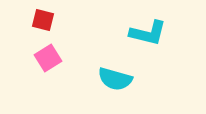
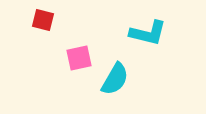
pink square: moved 31 px right; rotated 20 degrees clockwise
cyan semicircle: rotated 76 degrees counterclockwise
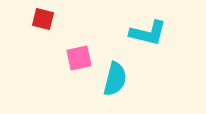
red square: moved 1 px up
cyan semicircle: rotated 16 degrees counterclockwise
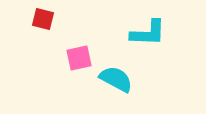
cyan L-shape: rotated 12 degrees counterclockwise
cyan semicircle: moved 1 px right; rotated 76 degrees counterclockwise
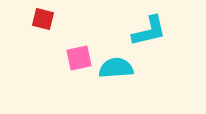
cyan L-shape: moved 1 px right, 2 px up; rotated 15 degrees counterclockwise
cyan semicircle: moved 11 px up; rotated 32 degrees counterclockwise
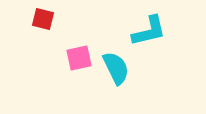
cyan semicircle: rotated 68 degrees clockwise
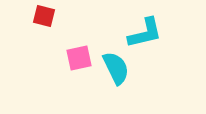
red square: moved 1 px right, 3 px up
cyan L-shape: moved 4 px left, 2 px down
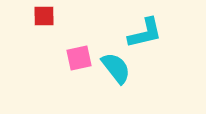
red square: rotated 15 degrees counterclockwise
cyan semicircle: rotated 12 degrees counterclockwise
